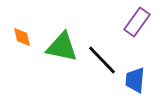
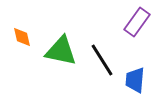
green triangle: moved 1 px left, 4 px down
black line: rotated 12 degrees clockwise
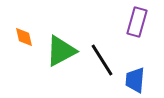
purple rectangle: rotated 20 degrees counterclockwise
orange diamond: moved 2 px right
green triangle: rotated 40 degrees counterclockwise
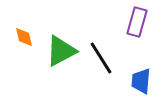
black line: moved 1 px left, 2 px up
blue trapezoid: moved 6 px right, 1 px down
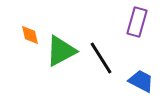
orange diamond: moved 6 px right, 2 px up
blue trapezoid: rotated 112 degrees clockwise
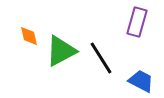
orange diamond: moved 1 px left, 1 px down
